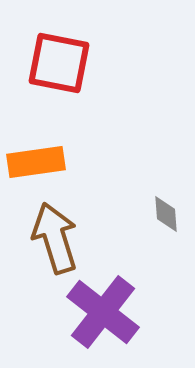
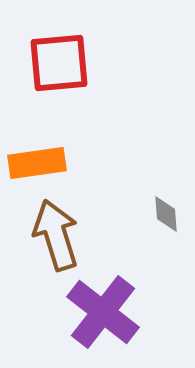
red square: rotated 16 degrees counterclockwise
orange rectangle: moved 1 px right, 1 px down
brown arrow: moved 1 px right, 3 px up
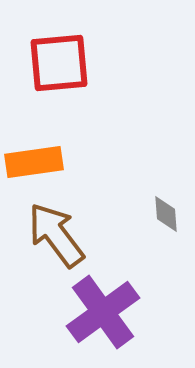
orange rectangle: moved 3 px left, 1 px up
brown arrow: rotated 20 degrees counterclockwise
purple cross: rotated 16 degrees clockwise
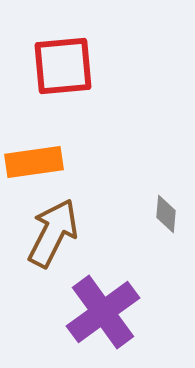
red square: moved 4 px right, 3 px down
gray diamond: rotated 9 degrees clockwise
brown arrow: moved 3 px left, 2 px up; rotated 64 degrees clockwise
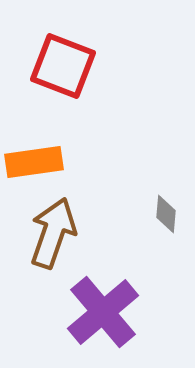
red square: rotated 26 degrees clockwise
brown arrow: rotated 8 degrees counterclockwise
purple cross: rotated 4 degrees counterclockwise
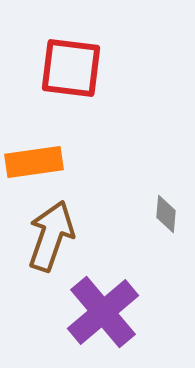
red square: moved 8 px right, 2 px down; rotated 14 degrees counterclockwise
brown arrow: moved 2 px left, 3 px down
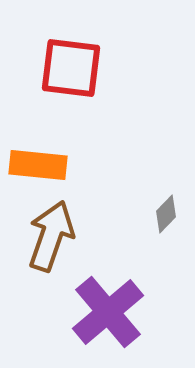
orange rectangle: moved 4 px right, 3 px down; rotated 14 degrees clockwise
gray diamond: rotated 39 degrees clockwise
purple cross: moved 5 px right
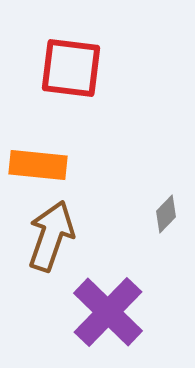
purple cross: rotated 6 degrees counterclockwise
